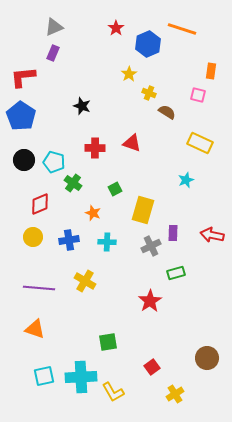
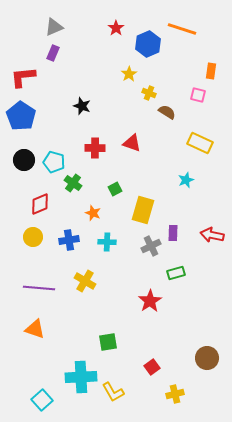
cyan square at (44, 376): moved 2 px left, 24 px down; rotated 30 degrees counterclockwise
yellow cross at (175, 394): rotated 18 degrees clockwise
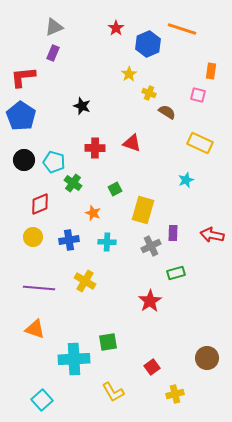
cyan cross at (81, 377): moved 7 px left, 18 px up
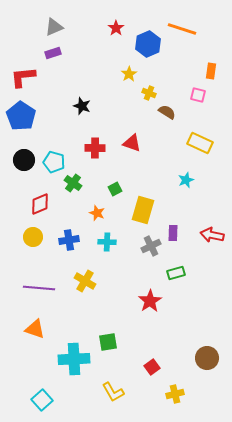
purple rectangle at (53, 53): rotated 49 degrees clockwise
orange star at (93, 213): moved 4 px right
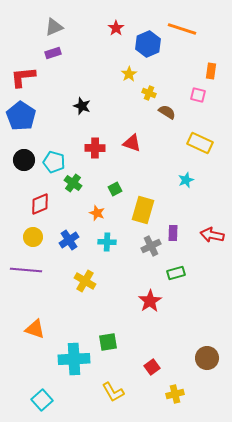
blue cross at (69, 240): rotated 24 degrees counterclockwise
purple line at (39, 288): moved 13 px left, 18 px up
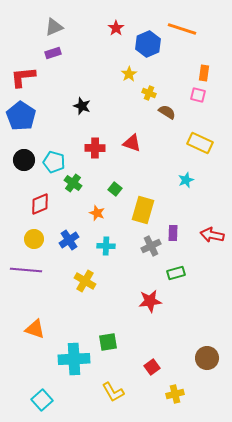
orange rectangle at (211, 71): moved 7 px left, 2 px down
green square at (115, 189): rotated 24 degrees counterclockwise
yellow circle at (33, 237): moved 1 px right, 2 px down
cyan cross at (107, 242): moved 1 px left, 4 px down
red star at (150, 301): rotated 25 degrees clockwise
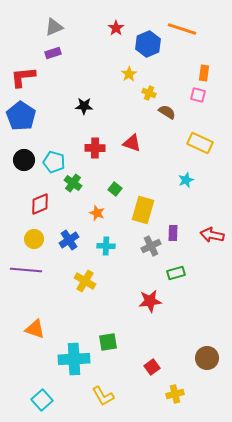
black star at (82, 106): moved 2 px right; rotated 18 degrees counterclockwise
yellow L-shape at (113, 392): moved 10 px left, 4 px down
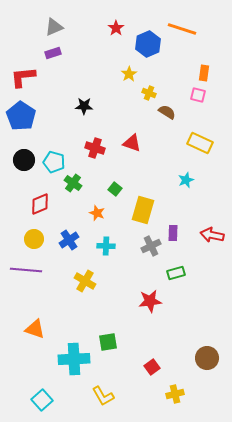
red cross at (95, 148): rotated 18 degrees clockwise
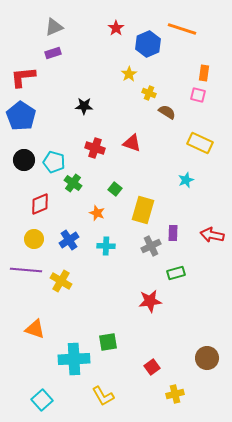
yellow cross at (85, 281): moved 24 px left
